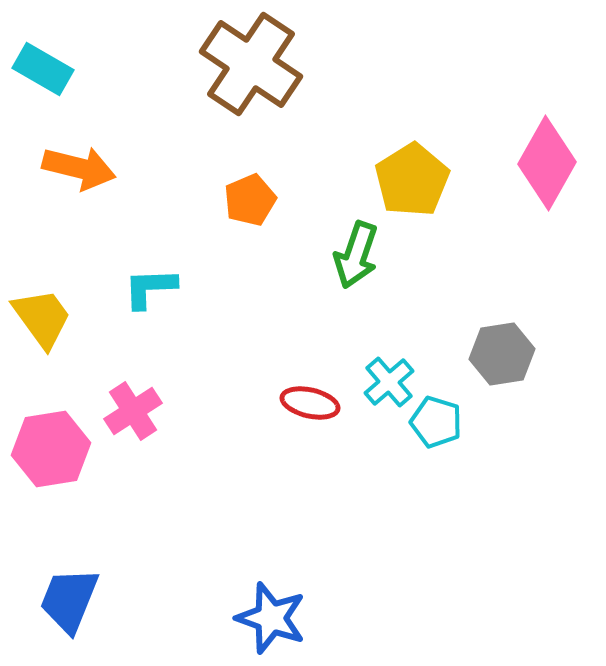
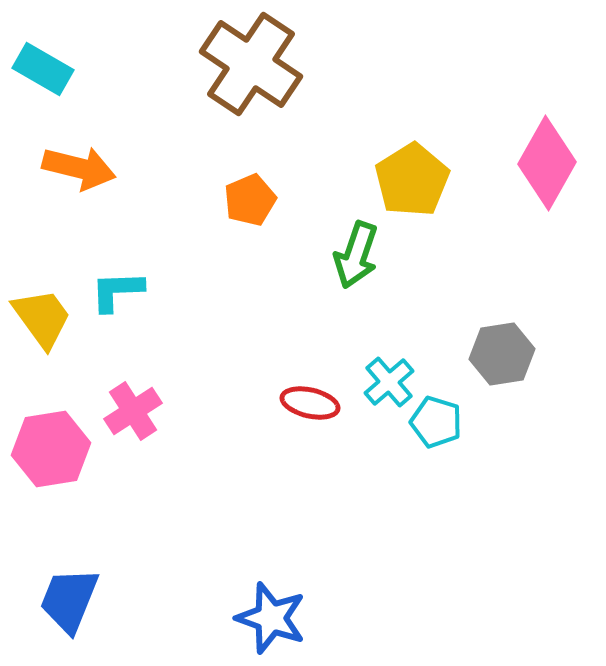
cyan L-shape: moved 33 px left, 3 px down
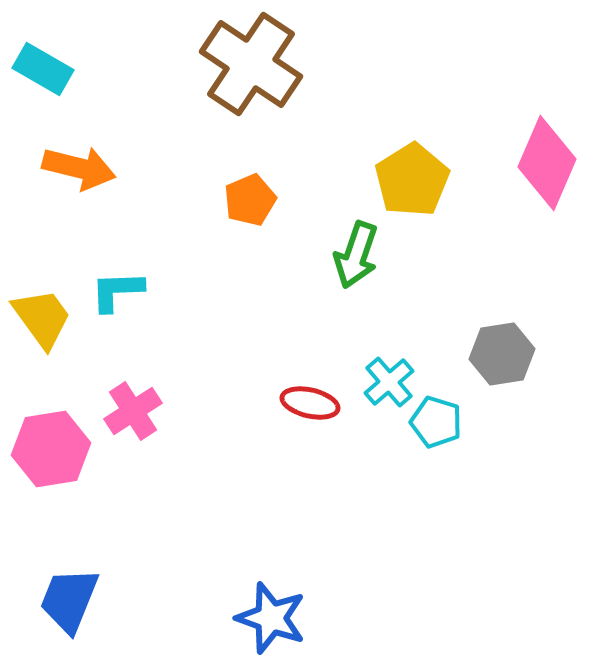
pink diamond: rotated 6 degrees counterclockwise
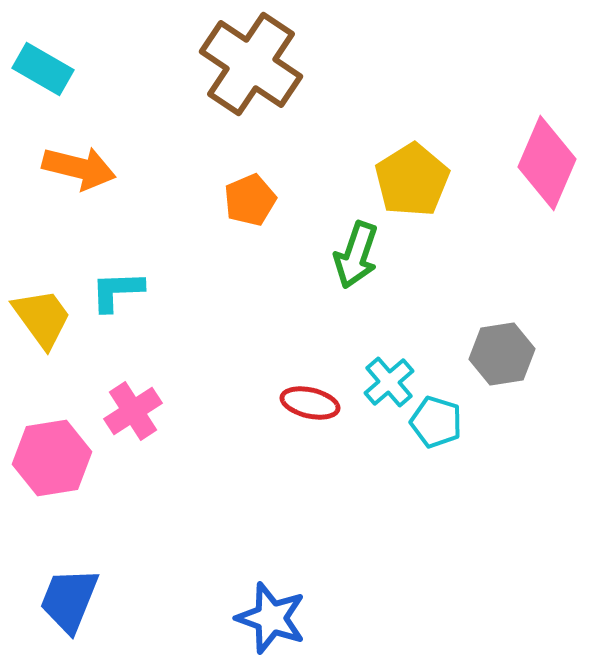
pink hexagon: moved 1 px right, 9 px down
